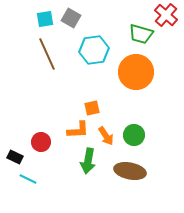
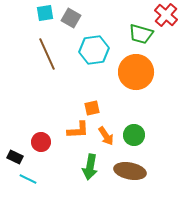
cyan square: moved 6 px up
green arrow: moved 2 px right, 6 px down
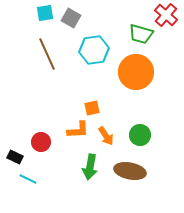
green circle: moved 6 px right
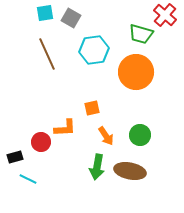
red cross: moved 1 px left
orange L-shape: moved 13 px left, 2 px up
black rectangle: rotated 42 degrees counterclockwise
green arrow: moved 7 px right
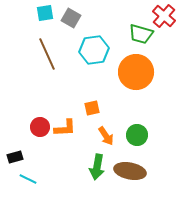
red cross: moved 1 px left, 1 px down
green circle: moved 3 px left
red circle: moved 1 px left, 15 px up
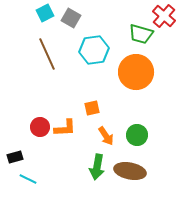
cyan square: rotated 18 degrees counterclockwise
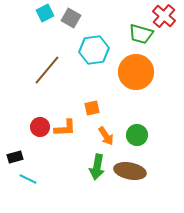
brown line: moved 16 px down; rotated 64 degrees clockwise
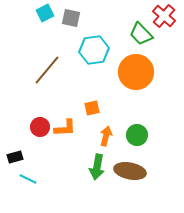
gray square: rotated 18 degrees counterclockwise
green trapezoid: rotated 30 degrees clockwise
orange arrow: rotated 132 degrees counterclockwise
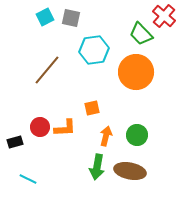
cyan square: moved 4 px down
black rectangle: moved 15 px up
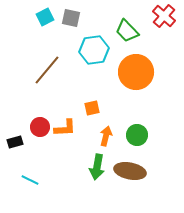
green trapezoid: moved 14 px left, 3 px up
cyan line: moved 2 px right, 1 px down
